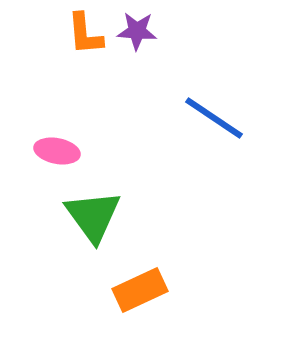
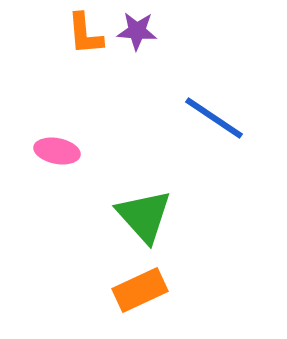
green triangle: moved 51 px right; rotated 6 degrees counterclockwise
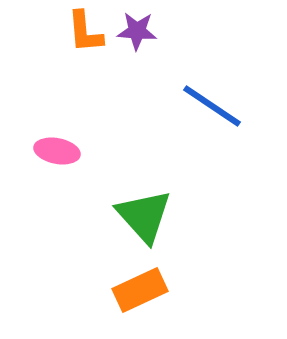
orange L-shape: moved 2 px up
blue line: moved 2 px left, 12 px up
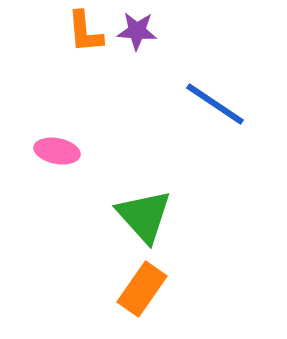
blue line: moved 3 px right, 2 px up
orange rectangle: moved 2 px right, 1 px up; rotated 30 degrees counterclockwise
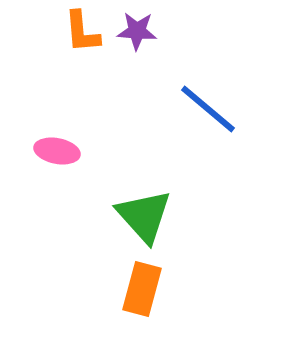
orange L-shape: moved 3 px left
blue line: moved 7 px left, 5 px down; rotated 6 degrees clockwise
orange rectangle: rotated 20 degrees counterclockwise
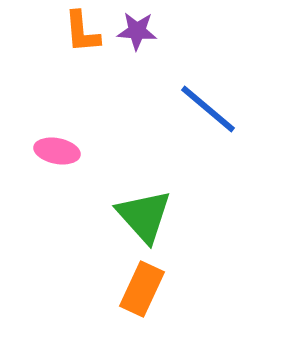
orange rectangle: rotated 10 degrees clockwise
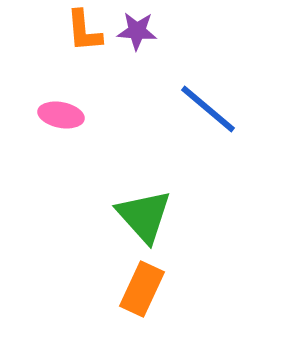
orange L-shape: moved 2 px right, 1 px up
pink ellipse: moved 4 px right, 36 px up
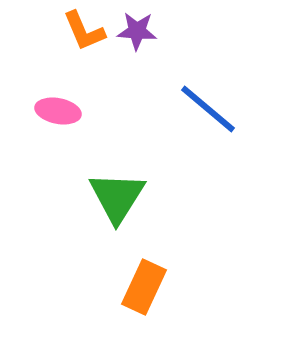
orange L-shape: rotated 18 degrees counterclockwise
pink ellipse: moved 3 px left, 4 px up
green triangle: moved 27 px left, 19 px up; rotated 14 degrees clockwise
orange rectangle: moved 2 px right, 2 px up
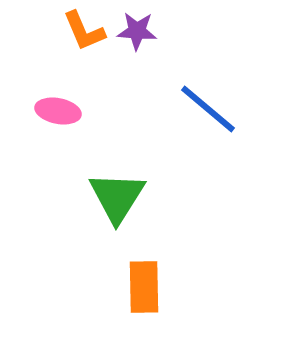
orange rectangle: rotated 26 degrees counterclockwise
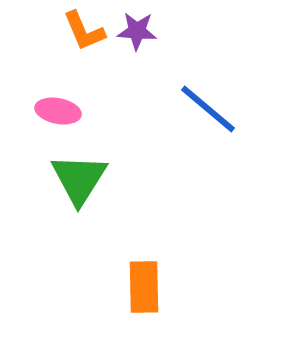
green triangle: moved 38 px left, 18 px up
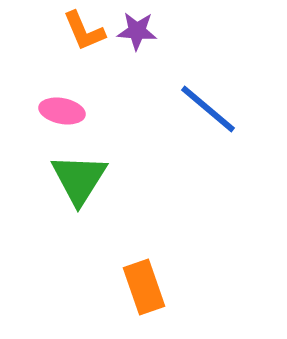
pink ellipse: moved 4 px right
orange rectangle: rotated 18 degrees counterclockwise
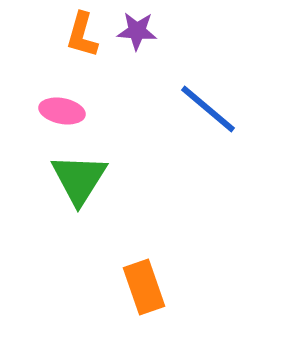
orange L-shape: moved 2 px left, 4 px down; rotated 39 degrees clockwise
